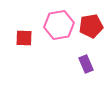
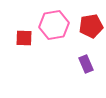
pink hexagon: moved 5 px left
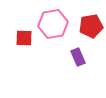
pink hexagon: moved 1 px left, 1 px up
purple rectangle: moved 8 px left, 7 px up
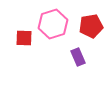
pink hexagon: rotated 8 degrees counterclockwise
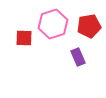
red pentagon: moved 2 px left
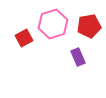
red square: rotated 30 degrees counterclockwise
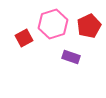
red pentagon: rotated 15 degrees counterclockwise
purple rectangle: moved 7 px left; rotated 48 degrees counterclockwise
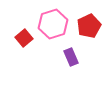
red square: rotated 12 degrees counterclockwise
purple rectangle: rotated 48 degrees clockwise
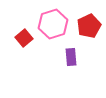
purple rectangle: rotated 18 degrees clockwise
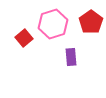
red pentagon: moved 2 px right, 4 px up; rotated 10 degrees counterclockwise
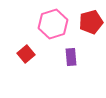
red pentagon: rotated 20 degrees clockwise
red square: moved 2 px right, 16 px down
